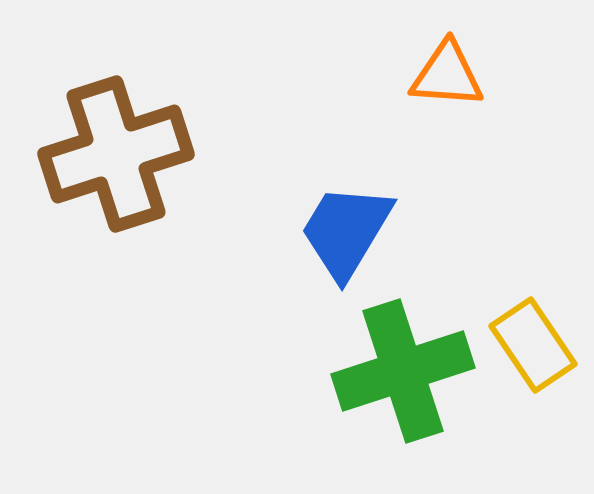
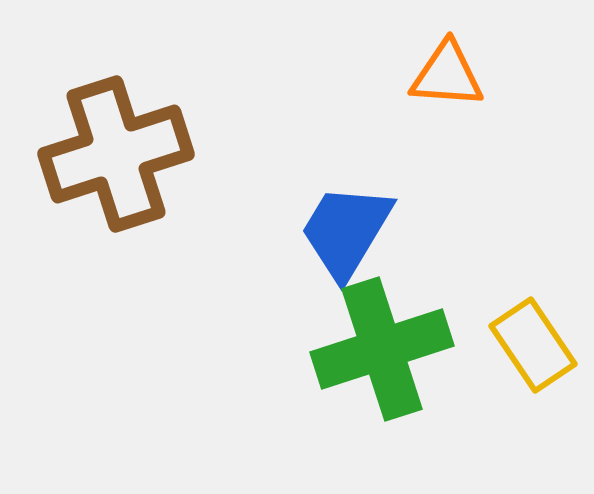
green cross: moved 21 px left, 22 px up
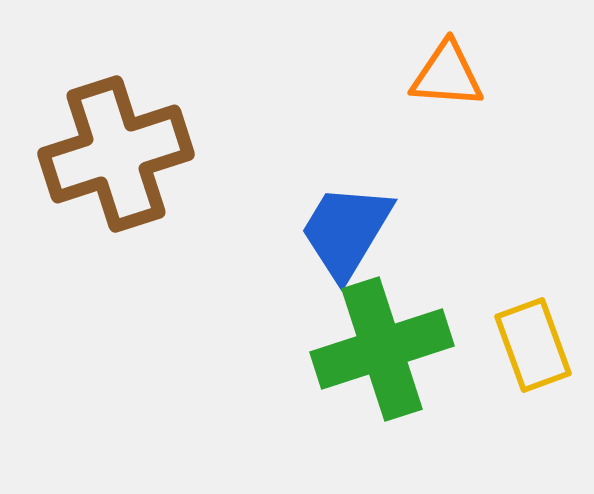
yellow rectangle: rotated 14 degrees clockwise
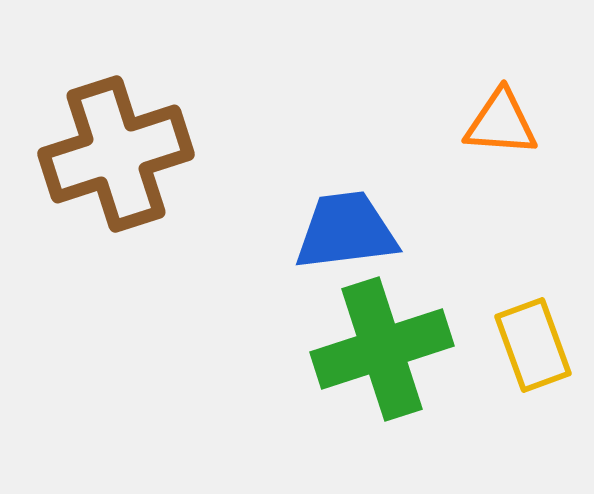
orange triangle: moved 54 px right, 48 px down
blue trapezoid: rotated 52 degrees clockwise
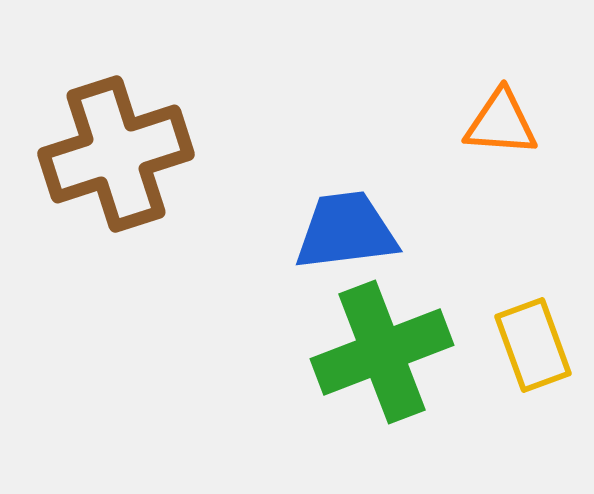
green cross: moved 3 px down; rotated 3 degrees counterclockwise
